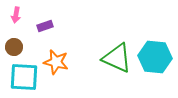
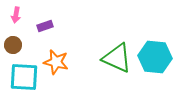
brown circle: moved 1 px left, 2 px up
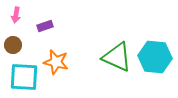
green triangle: moved 1 px up
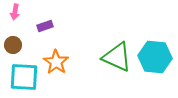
pink arrow: moved 1 px left, 3 px up
orange star: rotated 20 degrees clockwise
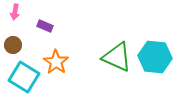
purple rectangle: rotated 42 degrees clockwise
cyan square: rotated 28 degrees clockwise
